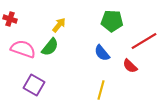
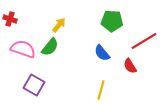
red semicircle: rotated 14 degrees clockwise
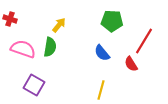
red line: rotated 28 degrees counterclockwise
green semicircle: rotated 30 degrees counterclockwise
red semicircle: moved 1 px right, 2 px up
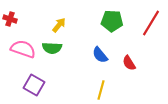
red line: moved 7 px right, 18 px up
green semicircle: moved 2 px right, 1 px down; rotated 84 degrees clockwise
blue semicircle: moved 2 px left, 2 px down
red semicircle: moved 2 px left, 1 px up
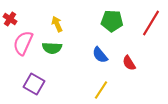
red cross: rotated 16 degrees clockwise
yellow arrow: moved 2 px left, 1 px up; rotated 63 degrees counterclockwise
pink semicircle: moved 6 px up; rotated 85 degrees counterclockwise
purple square: moved 1 px up
yellow line: rotated 18 degrees clockwise
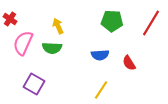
yellow arrow: moved 1 px right, 2 px down
blue semicircle: rotated 54 degrees counterclockwise
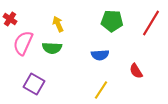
yellow arrow: moved 2 px up
red semicircle: moved 7 px right, 8 px down
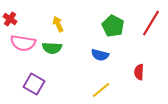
green pentagon: moved 1 px right, 5 px down; rotated 25 degrees clockwise
pink semicircle: rotated 105 degrees counterclockwise
blue semicircle: rotated 18 degrees clockwise
red semicircle: moved 3 px right, 1 px down; rotated 35 degrees clockwise
yellow line: rotated 18 degrees clockwise
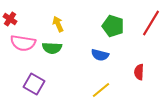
green pentagon: rotated 10 degrees counterclockwise
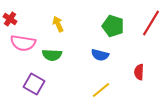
green semicircle: moved 7 px down
